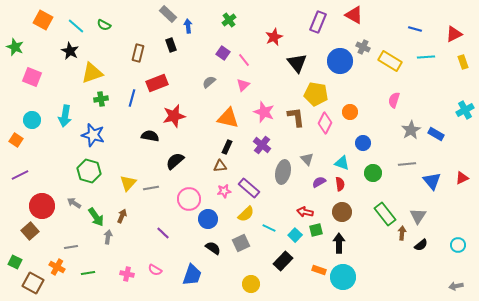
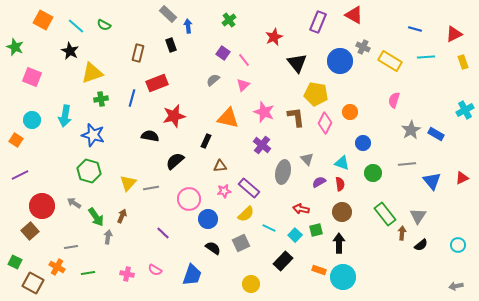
gray semicircle at (209, 82): moved 4 px right, 2 px up
black rectangle at (227, 147): moved 21 px left, 6 px up
red arrow at (305, 212): moved 4 px left, 3 px up
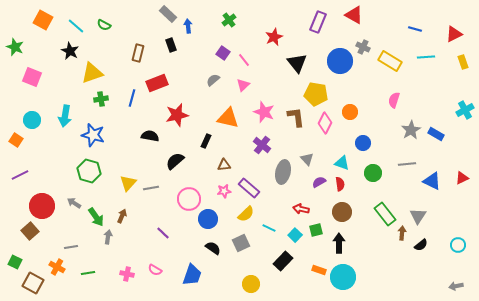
red star at (174, 116): moved 3 px right, 1 px up
brown triangle at (220, 166): moved 4 px right, 1 px up
blue triangle at (432, 181): rotated 24 degrees counterclockwise
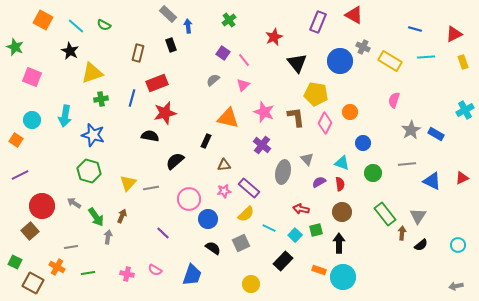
red star at (177, 115): moved 12 px left, 2 px up
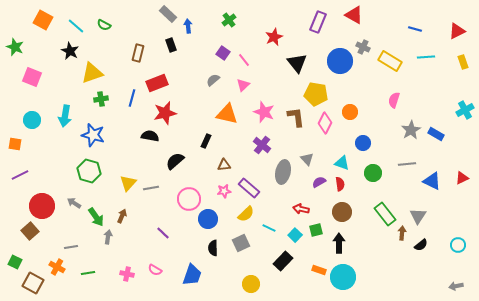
red triangle at (454, 34): moved 3 px right, 3 px up
orange triangle at (228, 118): moved 1 px left, 4 px up
orange square at (16, 140): moved 1 px left, 4 px down; rotated 24 degrees counterclockwise
black semicircle at (213, 248): rotated 126 degrees counterclockwise
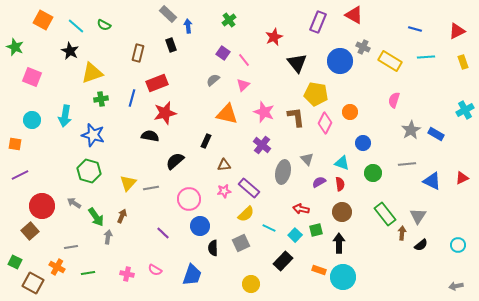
blue circle at (208, 219): moved 8 px left, 7 px down
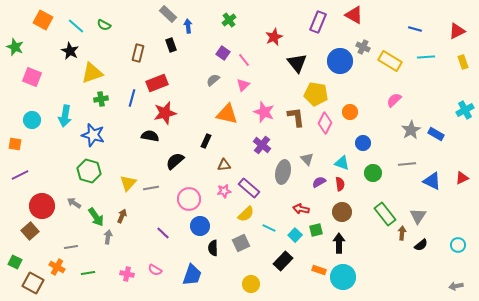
pink semicircle at (394, 100): rotated 28 degrees clockwise
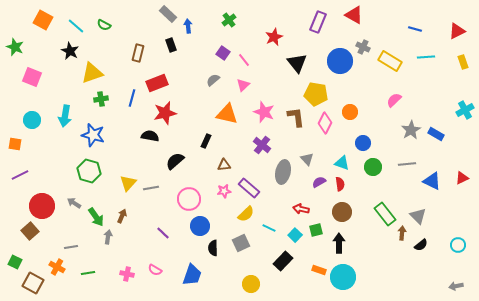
green circle at (373, 173): moved 6 px up
gray triangle at (418, 216): rotated 18 degrees counterclockwise
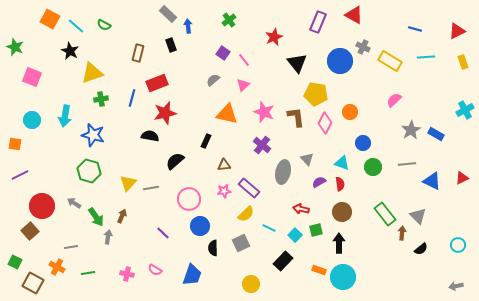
orange square at (43, 20): moved 7 px right, 1 px up
black semicircle at (421, 245): moved 4 px down
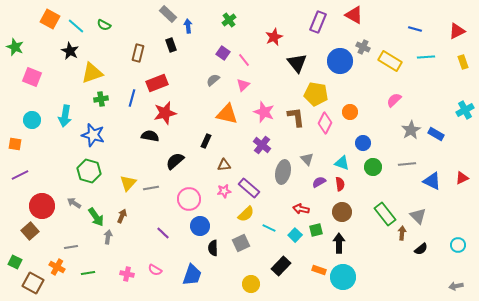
black rectangle at (283, 261): moved 2 px left, 5 px down
